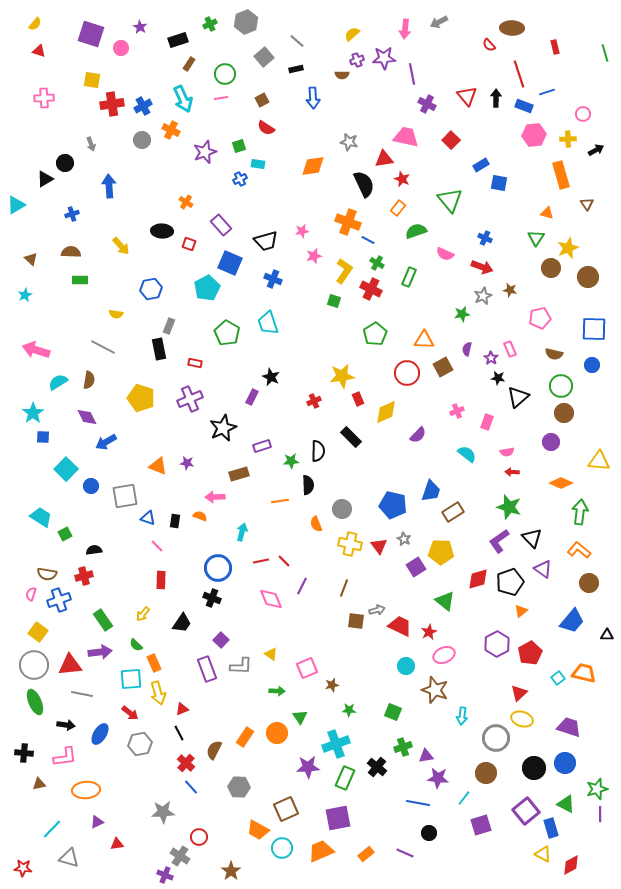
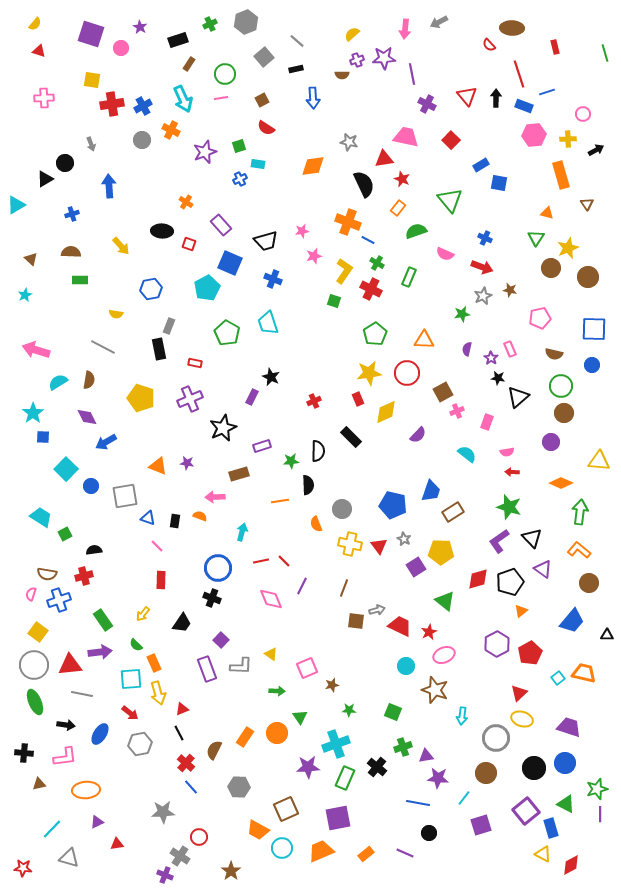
brown square at (443, 367): moved 25 px down
yellow star at (342, 376): moved 27 px right, 3 px up
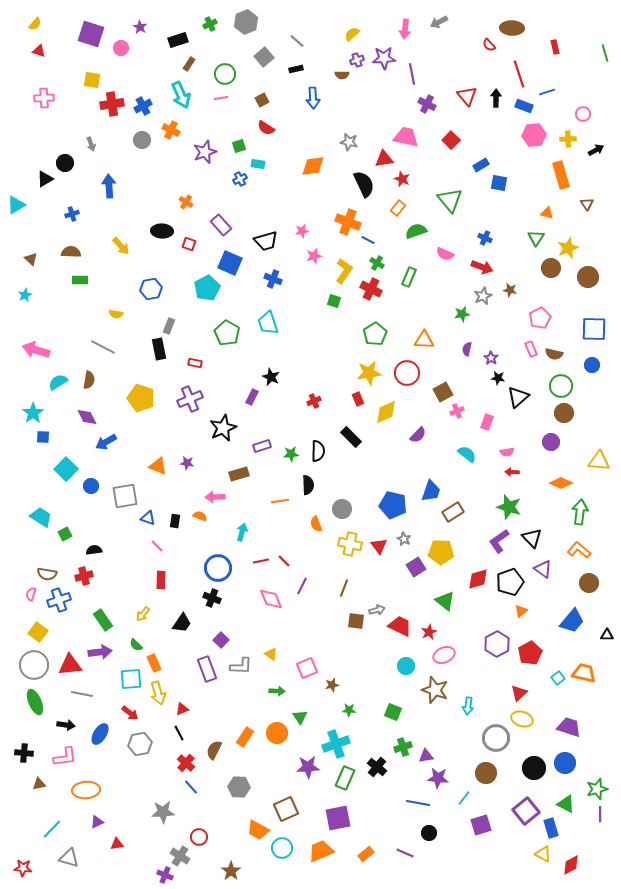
cyan arrow at (183, 99): moved 2 px left, 4 px up
pink pentagon at (540, 318): rotated 15 degrees counterclockwise
pink rectangle at (510, 349): moved 21 px right
green star at (291, 461): moved 7 px up
cyan arrow at (462, 716): moved 6 px right, 10 px up
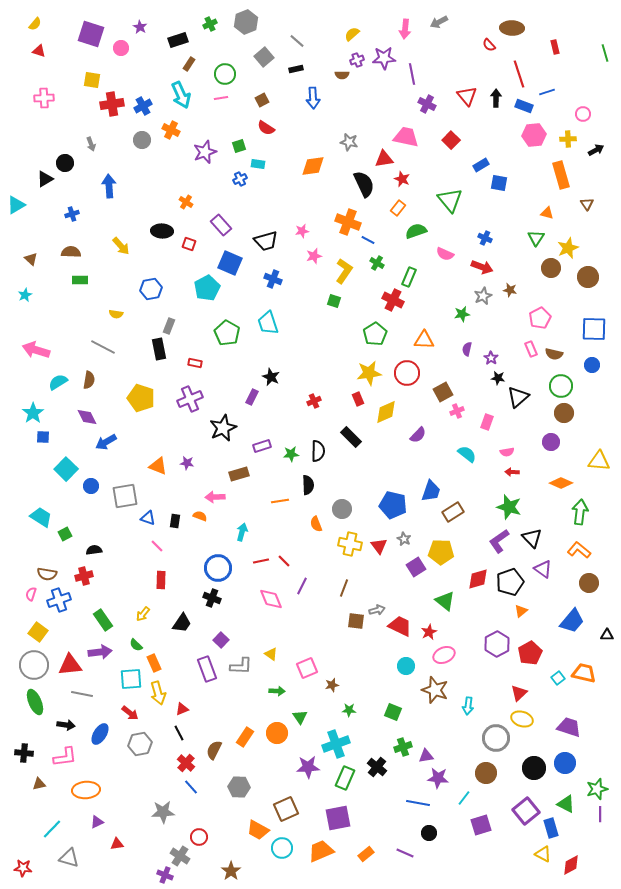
red cross at (371, 289): moved 22 px right, 11 px down
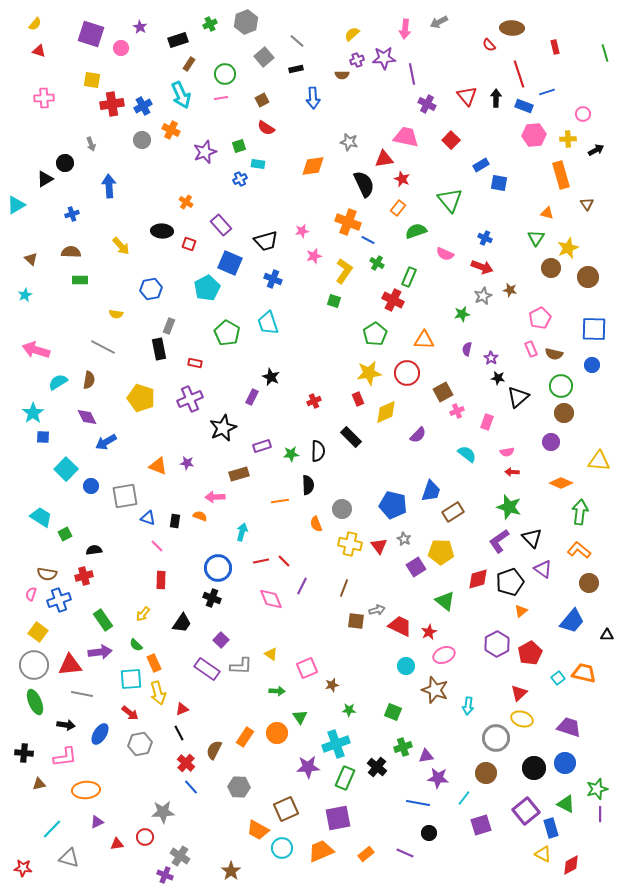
purple rectangle at (207, 669): rotated 35 degrees counterclockwise
red circle at (199, 837): moved 54 px left
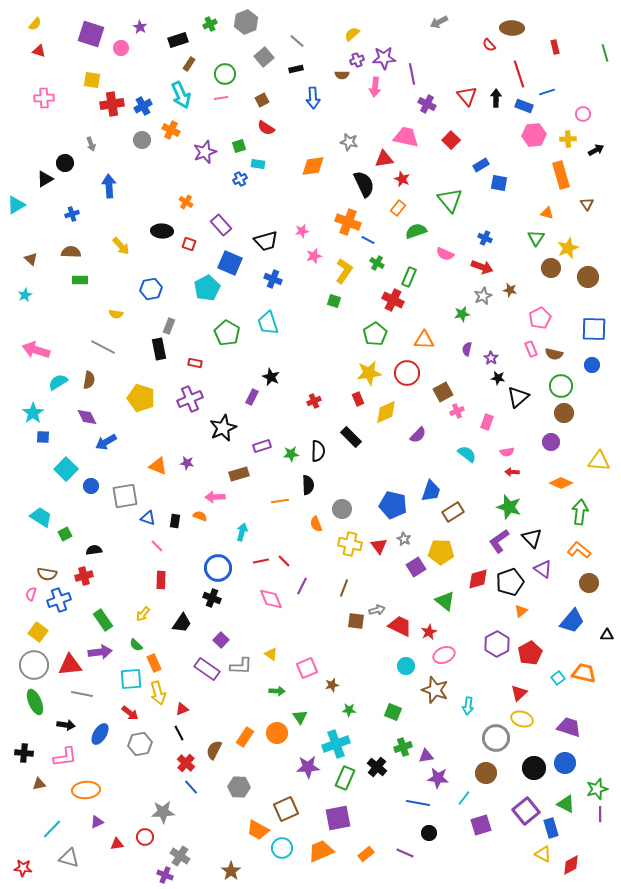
pink arrow at (405, 29): moved 30 px left, 58 px down
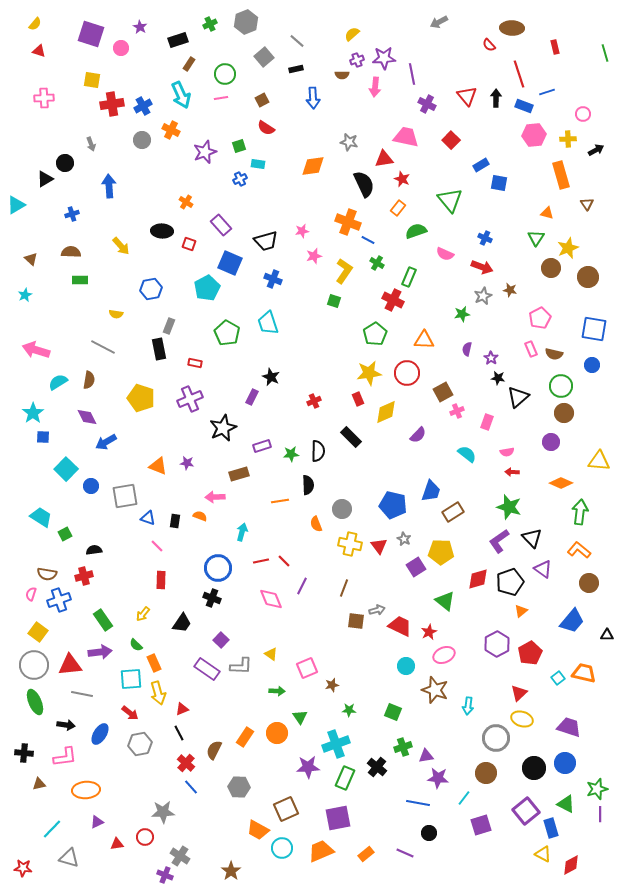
blue square at (594, 329): rotated 8 degrees clockwise
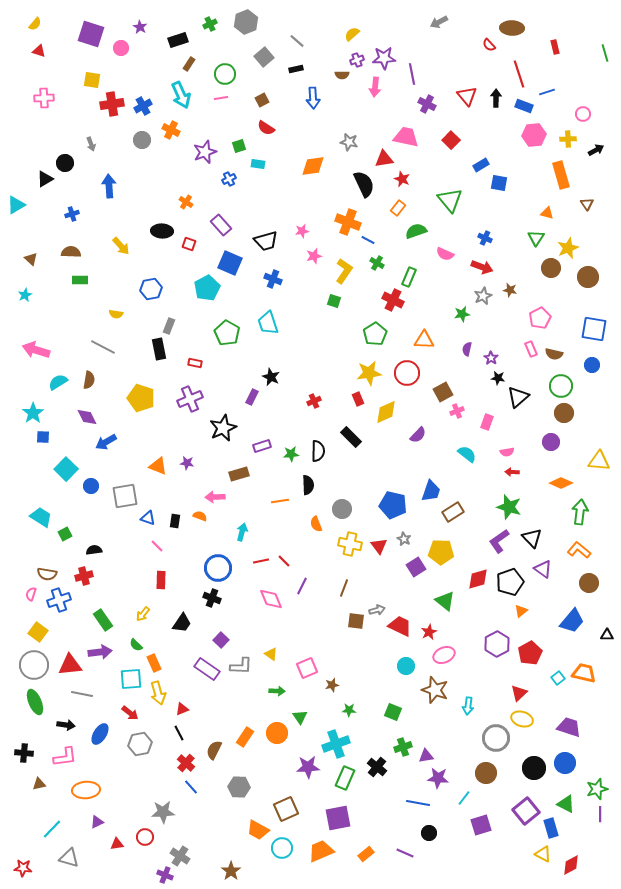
blue cross at (240, 179): moved 11 px left
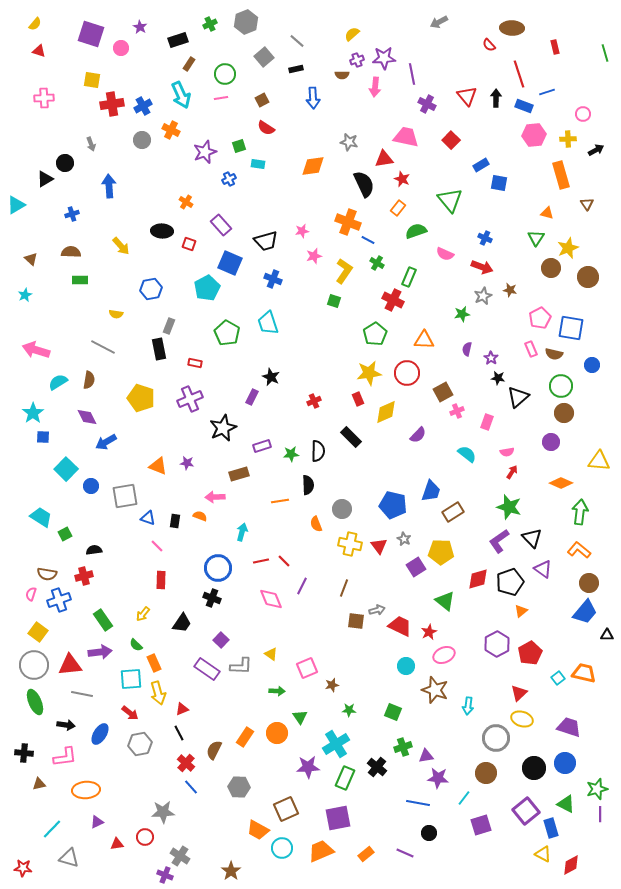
blue square at (594, 329): moved 23 px left, 1 px up
red arrow at (512, 472): rotated 120 degrees clockwise
blue trapezoid at (572, 621): moved 13 px right, 9 px up
cyan cross at (336, 744): rotated 12 degrees counterclockwise
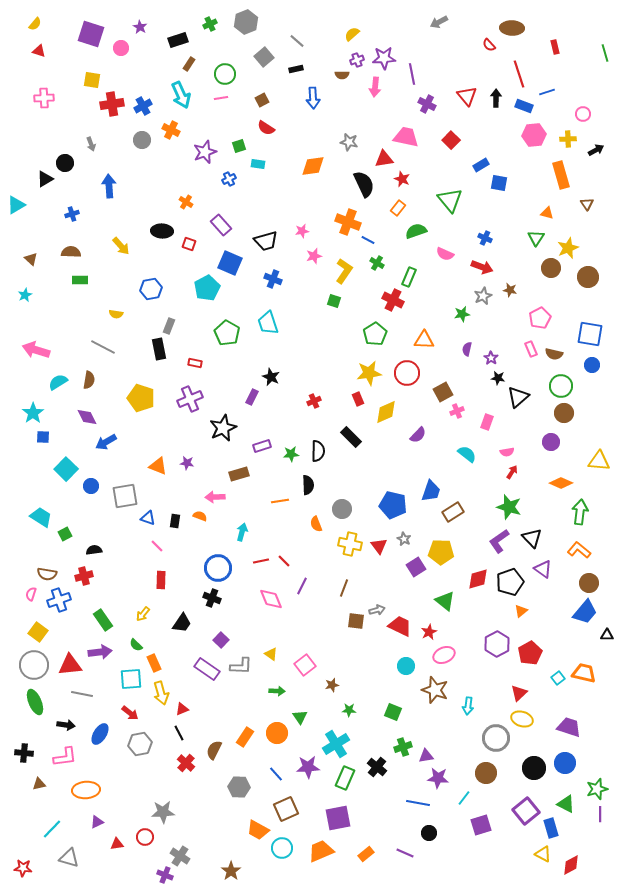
blue square at (571, 328): moved 19 px right, 6 px down
pink square at (307, 668): moved 2 px left, 3 px up; rotated 15 degrees counterclockwise
yellow arrow at (158, 693): moved 3 px right
blue line at (191, 787): moved 85 px right, 13 px up
